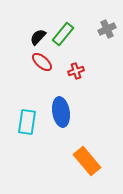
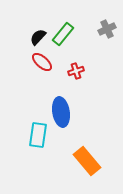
cyan rectangle: moved 11 px right, 13 px down
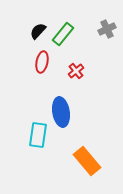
black semicircle: moved 6 px up
red ellipse: rotated 60 degrees clockwise
red cross: rotated 21 degrees counterclockwise
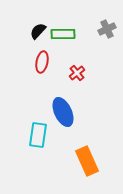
green rectangle: rotated 50 degrees clockwise
red cross: moved 1 px right, 2 px down
blue ellipse: moved 2 px right; rotated 16 degrees counterclockwise
orange rectangle: rotated 16 degrees clockwise
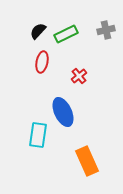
gray cross: moved 1 px left, 1 px down; rotated 12 degrees clockwise
green rectangle: moved 3 px right; rotated 25 degrees counterclockwise
red cross: moved 2 px right, 3 px down
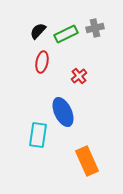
gray cross: moved 11 px left, 2 px up
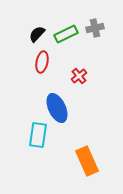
black semicircle: moved 1 px left, 3 px down
blue ellipse: moved 6 px left, 4 px up
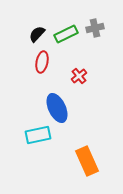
cyan rectangle: rotated 70 degrees clockwise
